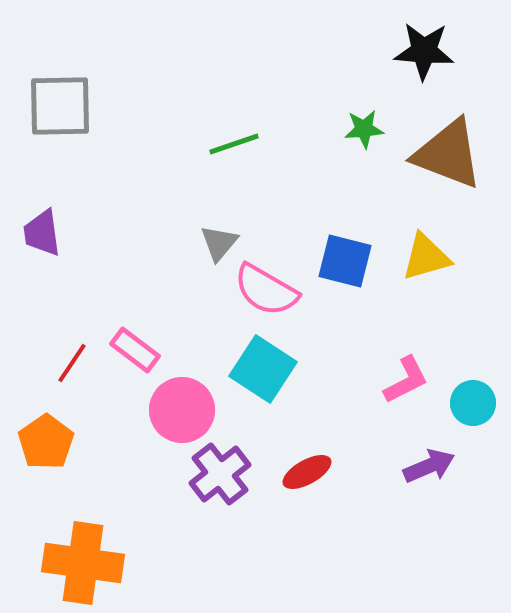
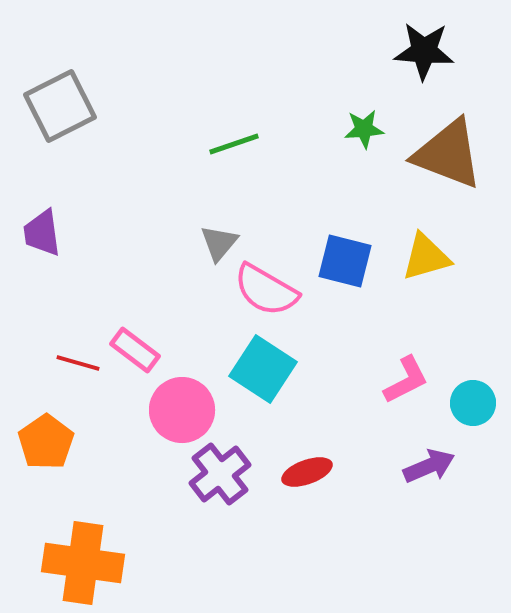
gray square: rotated 26 degrees counterclockwise
red line: moved 6 px right; rotated 72 degrees clockwise
red ellipse: rotated 9 degrees clockwise
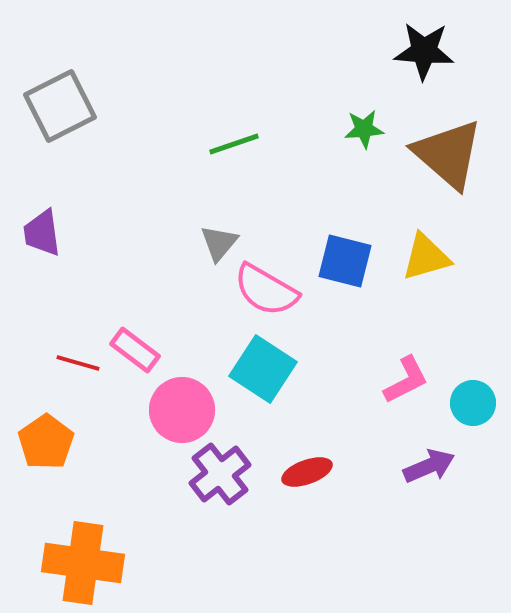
brown triangle: rotated 20 degrees clockwise
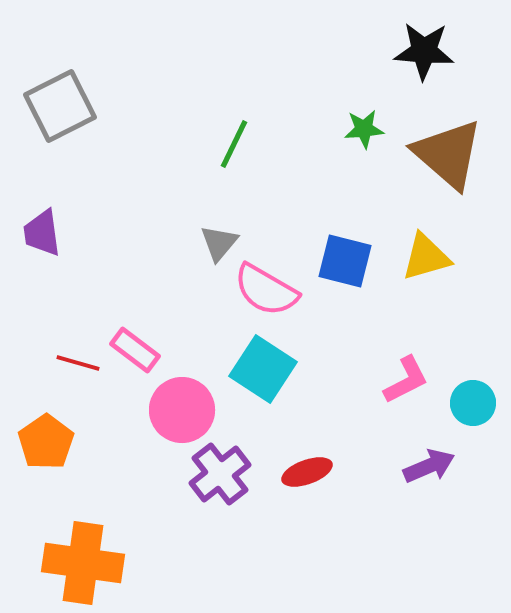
green line: rotated 45 degrees counterclockwise
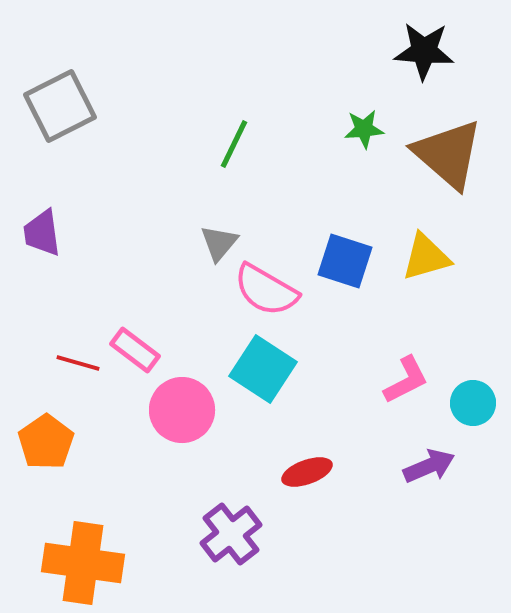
blue square: rotated 4 degrees clockwise
purple cross: moved 11 px right, 60 px down
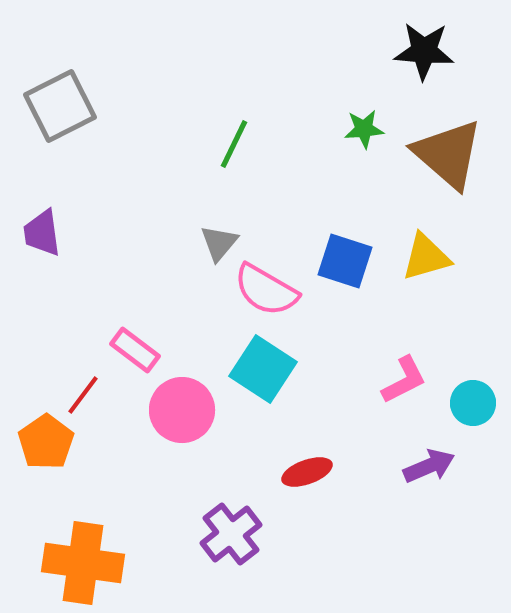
red line: moved 5 px right, 32 px down; rotated 69 degrees counterclockwise
pink L-shape: moved 2 px left
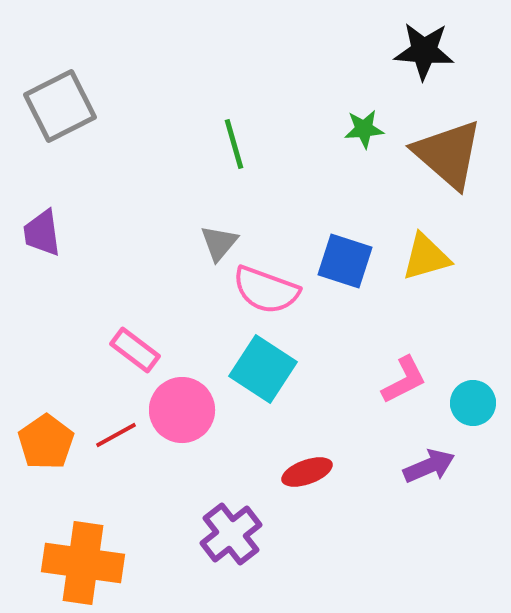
green line: rotated 42 degrees counterclockwise
pink semicircle: rotated 10 degrees counterclockwise
red line: moved 33 px right, 40 px down; rotated 24 degrees clockwise
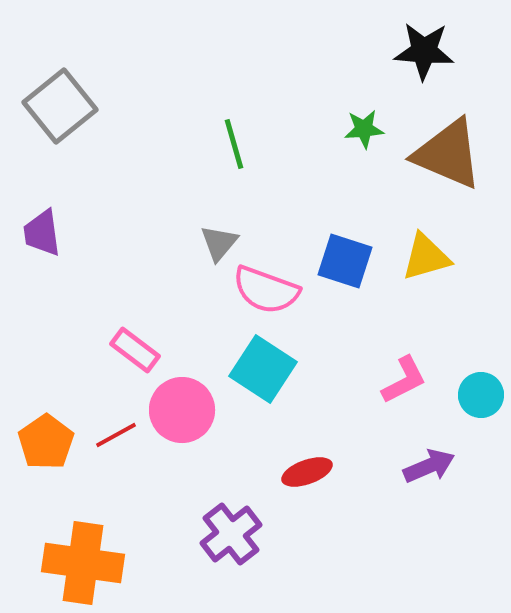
gray square: rotated 12 degrees counterclockwise
brown triangle: rotated 18 degrees counterclockwise
cyan circle: moved 8 px right, 8 px up
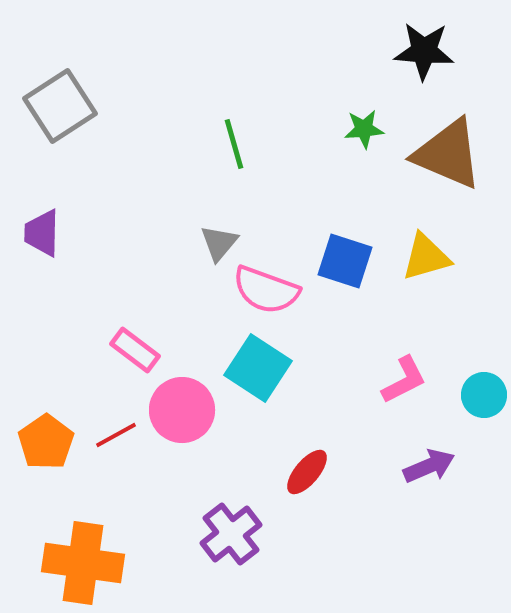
gray square: rotated 6 degrees clockwise
purple trapezoid: rotated 9 degrees clockwise
cyan square: moved 5 px left, 1 px up
cyan circle: moved 3 px right
red ellipse: rotated 30 degrees counterclockwise
